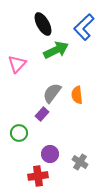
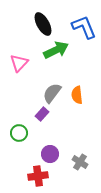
blue L-shape: rotated 112 degrees clockwise
pink triangle: moved 2 px right, 1 px up
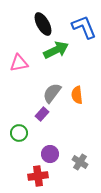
pink triangle: rotated 36 degrees clockwise
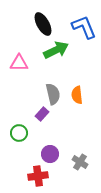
pink triangle: rotated 12 degrees clockwise
gray semicircle: moved 1 px right, 1 px down; rotated 130 degrees clockwise
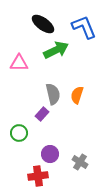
black ellipse: rotated 25 degrees counterclockwise
orange semicircle: rotated 24 degrees clockwise
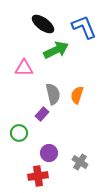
pink triangle: moved 5 px right, 5 px down
purple circle: moved 1 px left, 1 px up
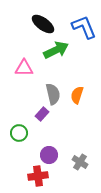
purple circle: moved 2 px down
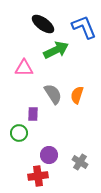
gray semicircle: rotated 20 degrees counterclockwise
purple rectangle: moved 9 px left; rotated 40 degrees counterclockwise
